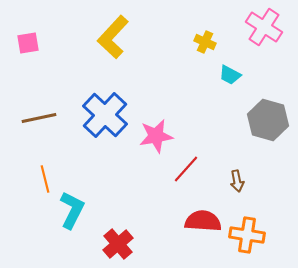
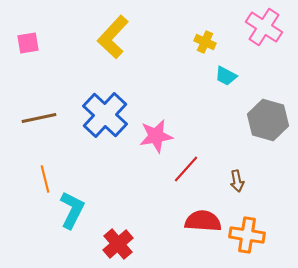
cyan trapezoid: moved 4 px left, 1 px down
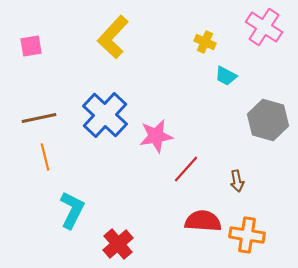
pink square: moved 3 px right, 3 px down
orange line: moved 22 px up
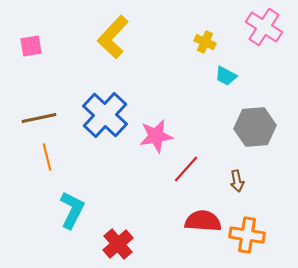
gray hexagon: moved 13 px left, 7 px down; rotated 21 degrees counterclockwise
orange line: moved 2 px right
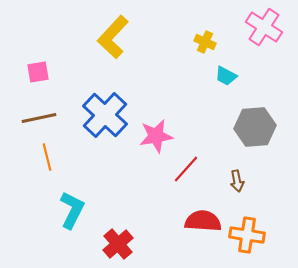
pink square: moved 7 px right, 26 px down
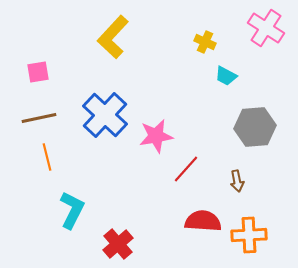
pink cross: moved 2 px right, 1 px down
orange cross: moved 2 px right; rotated 12 degrees counterclockwise
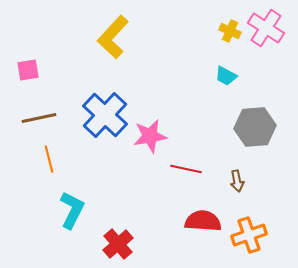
yellow cross: moved 25 px right, 11 px up
pink square: moved 10 px left, 2 px up
pink star: moved 6 px left
orange line: moved 2 px right, 2 px down
red line: rotated 60 degrees clockwise
orange cross: rotated 16 degrees counterclockwise
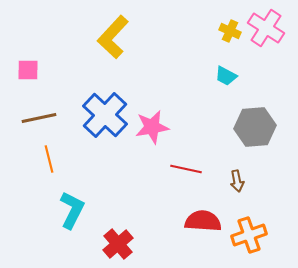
pink square: rotated 10 degrees clockwise
pink star: moved 2 px right, 9 px up
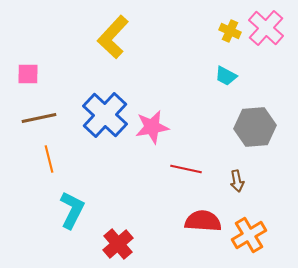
pink cross: rotated 9 degrees clockwise
pink square: moved 4 px down
orange cross: rotated 12 degrees counterclockwise
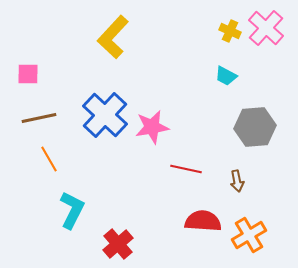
orange line: rotated 16 degrees counterclockwise
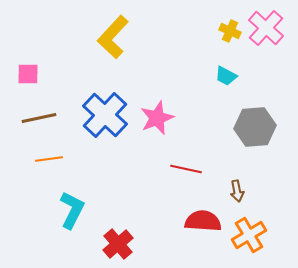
pink star: moved 5 px right, 9 px up; rotated 12 degrees counterclockwise
orange line: rotated 68 degrees counterclockwise
brown arrow: moved 10 px down
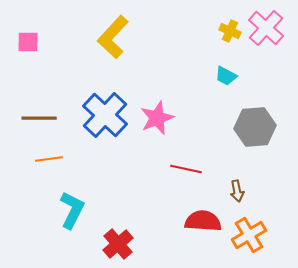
pink square: moved 32 px up
brown line: rotated 12 degrees clockwise
